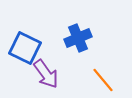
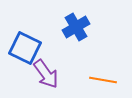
blue cross: moved 2 px left, 11 px up; rotated 8 degrees counterclockwise
orange line: rotated 40 degrees counterclockwise
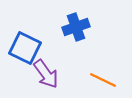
blue cross: rotated 12 degrees clockwise
orange line: rotated 16 degrees clockwise
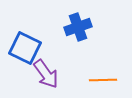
blue cross: moved 2 px right
orange line: rotated 28 degrees counterclockwise
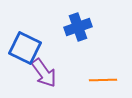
purple arrow: moved 2 px left, 1 px up
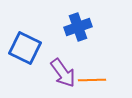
purple arrow: moved 19 px right
orange line: moved 11 px left
